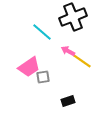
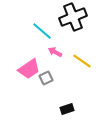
cyan line: moved 1 px up
pink arrow: moved 13 px left, 1 px down
pink trapezoid: moved 2 px down
gray square: moved 3 px right, 1 px down; rotated 16 degrees counterclockwise
black rectangle: moved 1 px left, 8 px down
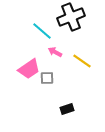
black cross: moved 2 px left
gray square: moved 1 px right; rotated 24 degrees clockwise
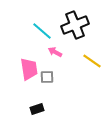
black cross: moved 4 px right, 8 px down
yellow line: moved 10 px right
pink trapezoid: rotated 65 degrees counterclockwise
gray square: moved 1 px up
black rectangle: moved 30 px left
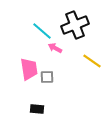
pink arrow: moved 4 px up
black rectangle: rotated 24 degrees clockwise
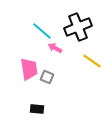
black cross: moved 3 px right, 2 px down
gray square: rotated 24 degrees clockwise
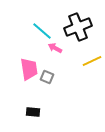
yellow line: rotated 60 degrees counterclockwise
black rectangle: moved 4 px left, 3 px down
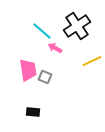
black cross: moved 1 px left, 1 px up; rotated 12 degrees counterclockwise
pink trapezoid: moved 1 px left, 1 px down
gray square: moved 2 px left
